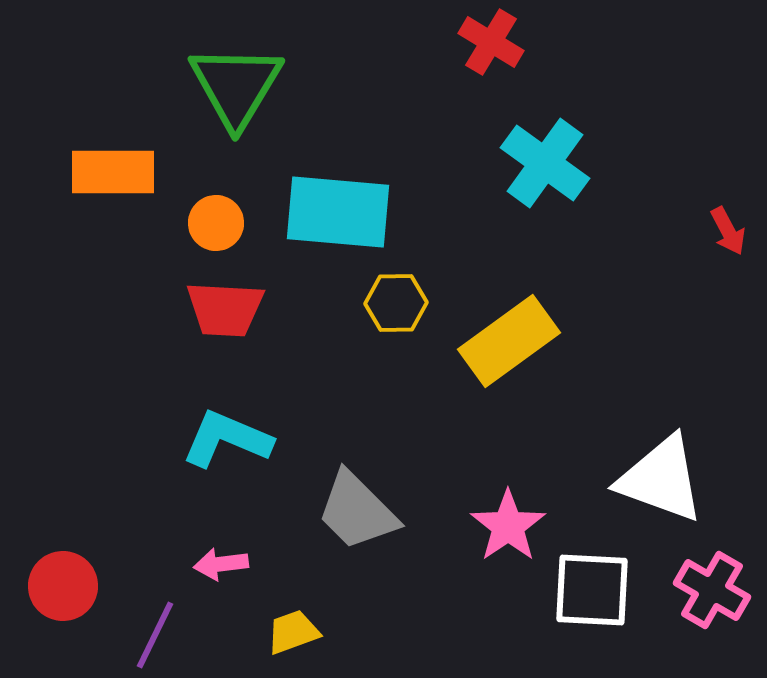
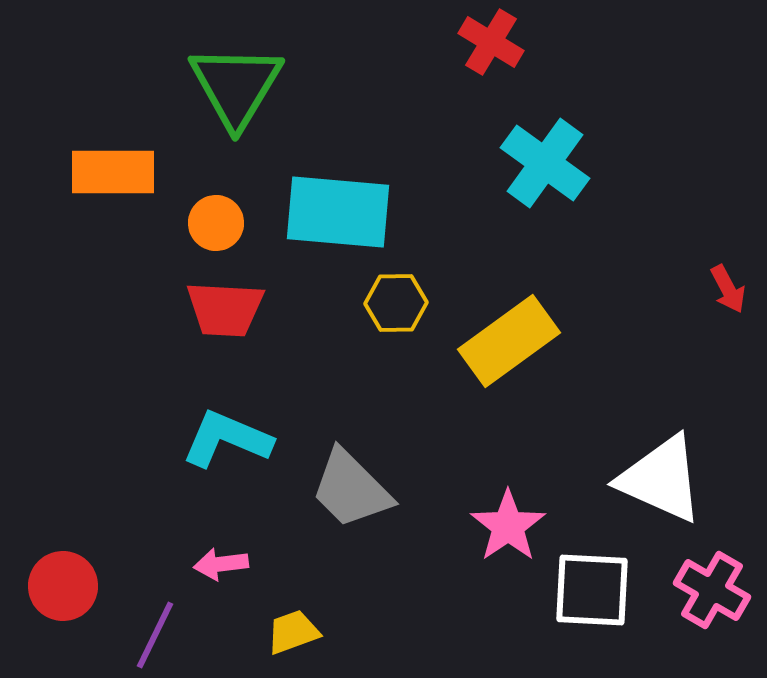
red arrow: moved 58 px down
white triangle: rotated 4 degrees clockwise
gray trapezoid: moved 6 px left, 22 px up
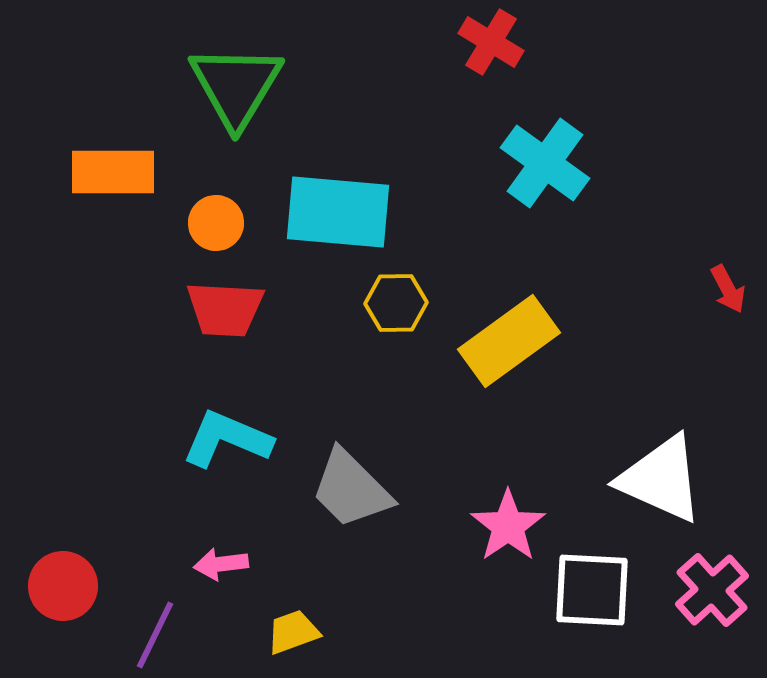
pink cross: rotated 18 degrees clockwise
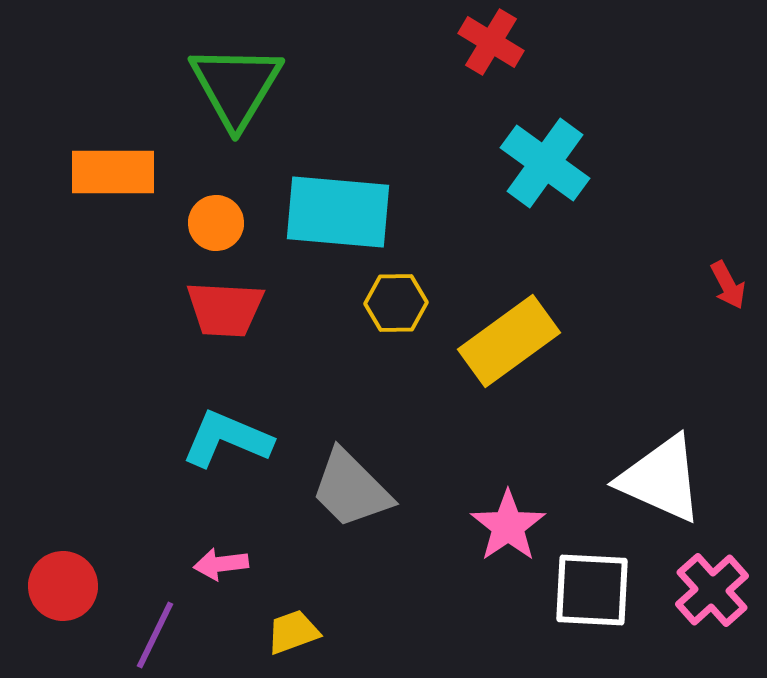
red arrow: moved 4 px up
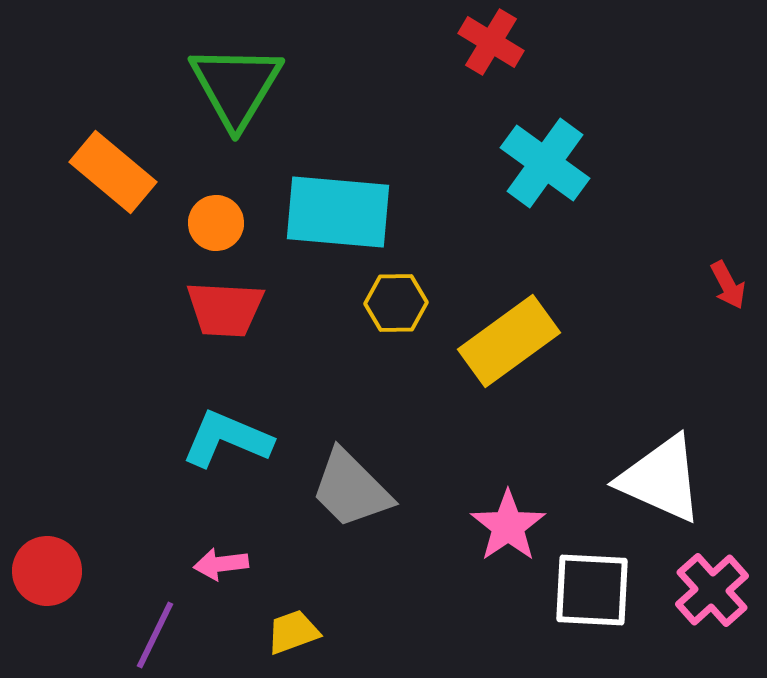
orange rectangle: rotated 40 degrees clockwise
red circle: moved 16 px left, 15 px up
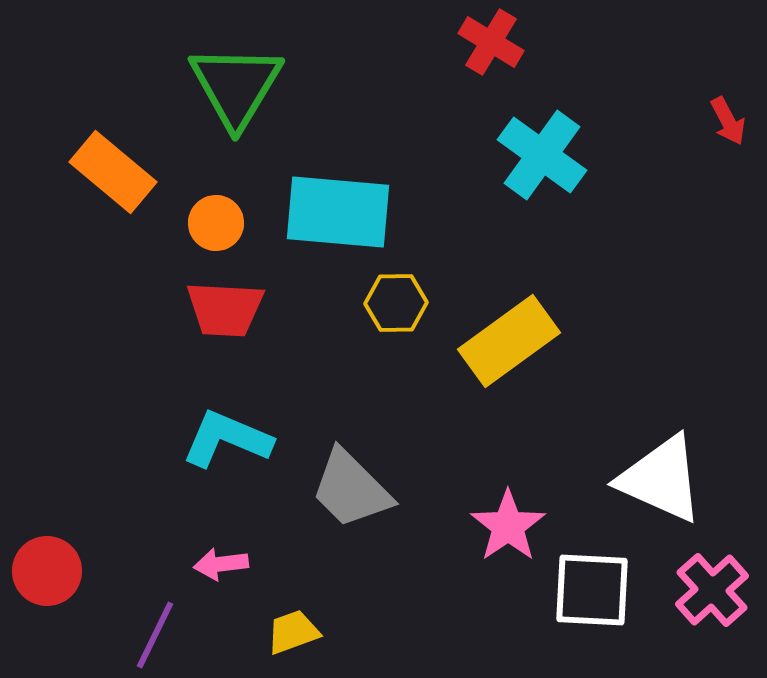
cyan cross: moved 3 px left, 8 px up
red arrow: moved 164 px up
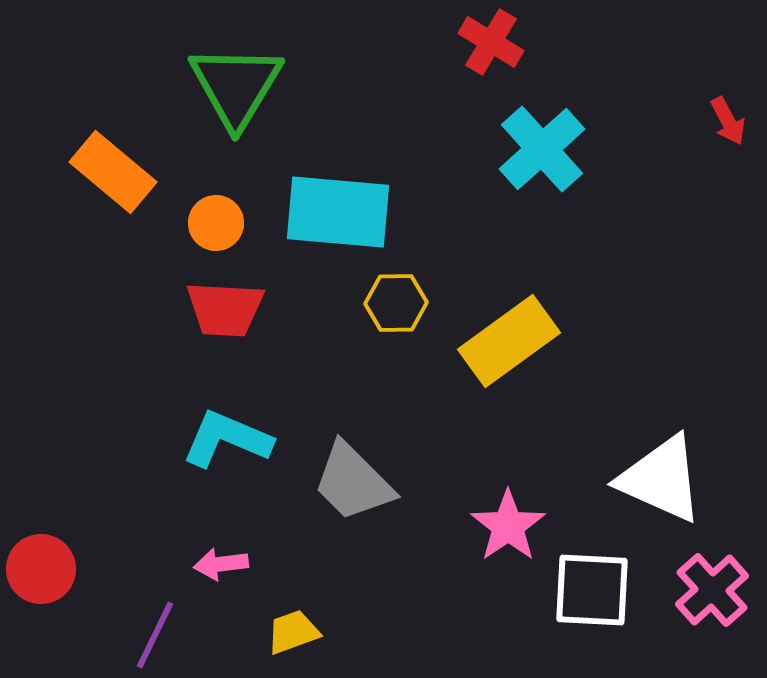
cyan cross: moved 6 px up; rotated 12 degrees clockwise
gray trapezoid: moved 2 px right, 7 px up
red circle: moved 6 px left, 2 px up
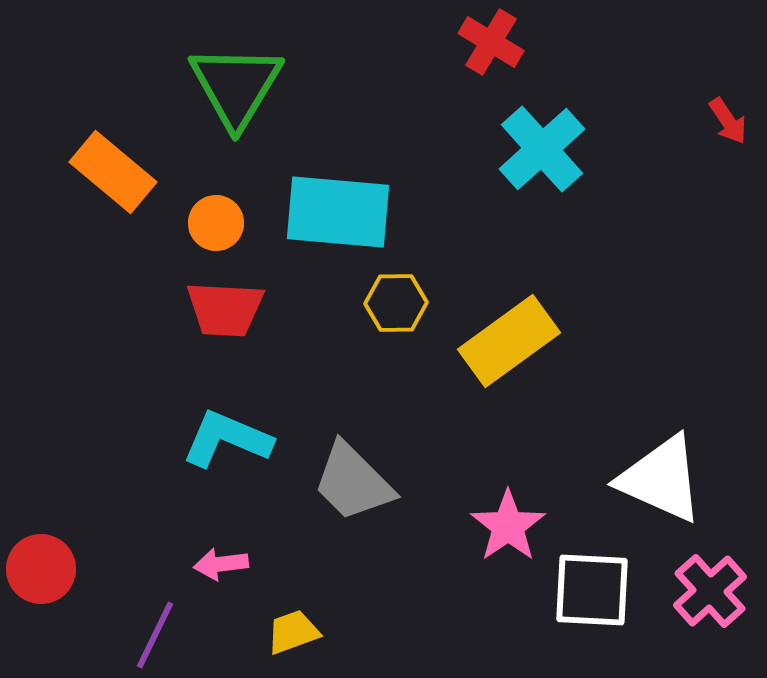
red arrow: rotated 6 degrees counterclockwise
pink cross: moved 2 px left, 1 px down
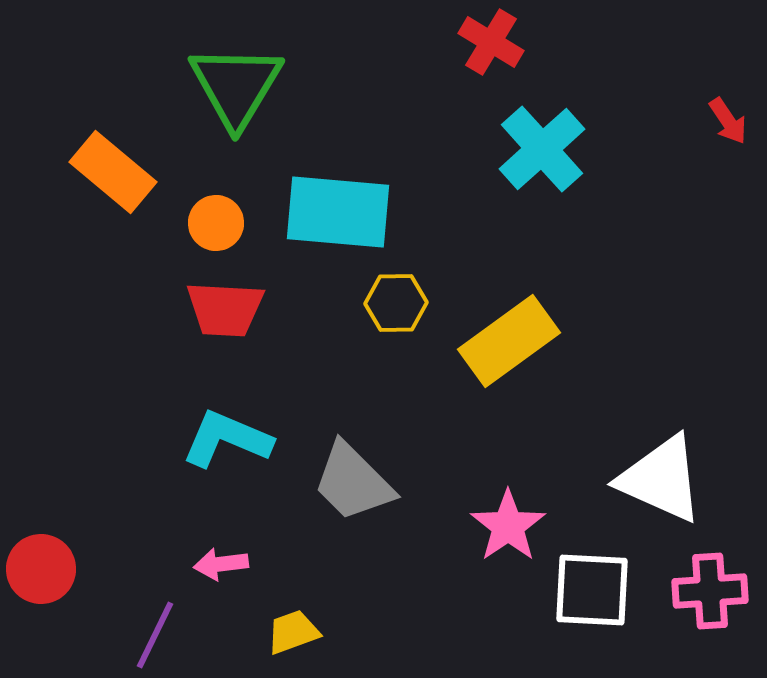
pink cross: rotated 38 degrees clockwise
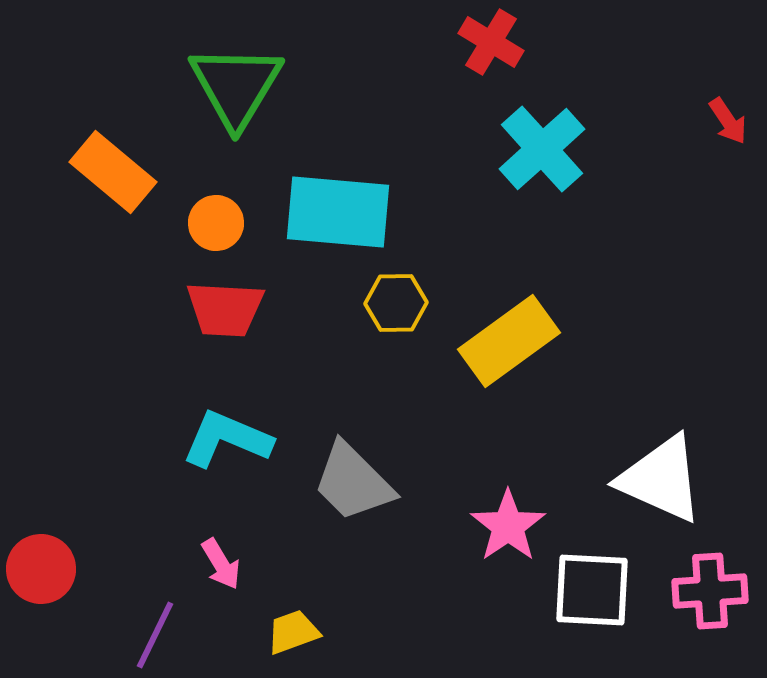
pink arrow: rotated 114 degrees counterclockwise
